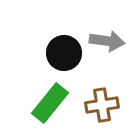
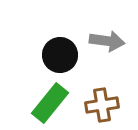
black circle: moved 4 px left, 2 px down
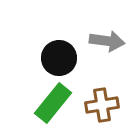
black circle: moved 1 px left, 3 px down
green rectangle: moved 3 px right
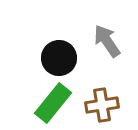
gray arrow: rotated 132 degrees counterclockwise
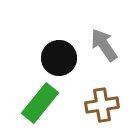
gray arrow: moved 3 px left, 4 px down
green rectangle: moved 13 px left
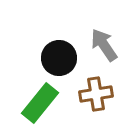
brown cross: moved 6 px left, 11 px up
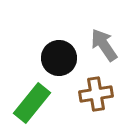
green rectangle: moved 8 px left
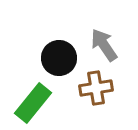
brown cross: moved 6 px up
green rectangle: moved 1 px right
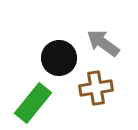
gray arrow: moved 1 px left, 2 px up; rotated 20 degrees counterclockwise
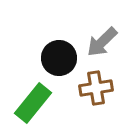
gray arrow: moved 1 px left, 1 px up; rotated 80 degrees counterclockwise
